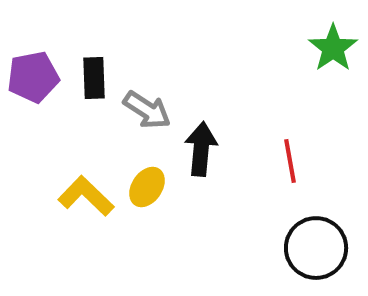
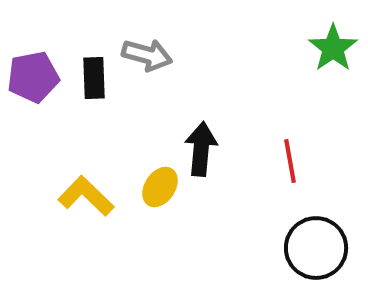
gray arrow: moved 55 px up; rotated 18 degrees counterclockwise
yellow ellipse: moved 13 px right
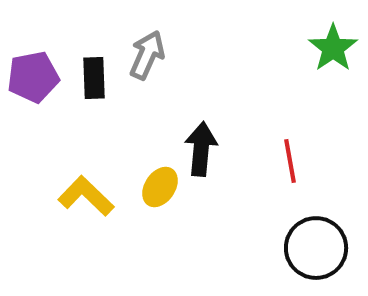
gray arrow: rotated 81 degrees counterclockwise
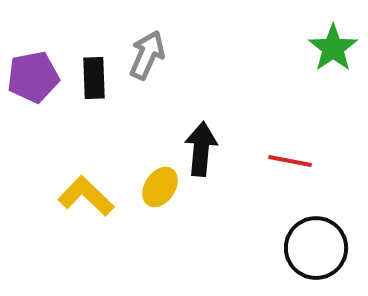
red line: rotated 69 degrees counterclockwise
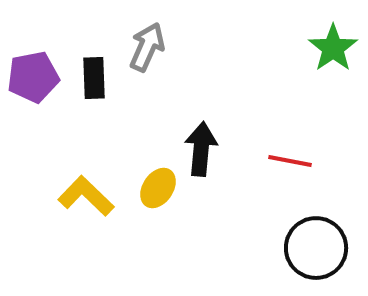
gray arrow: moved 8 px up
yellow ellipse: moved 2 px left, 1 px down
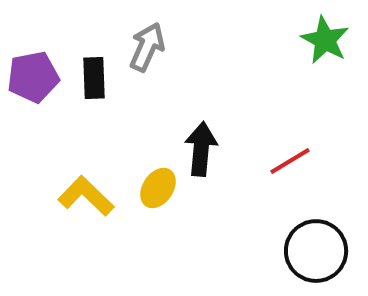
green star: moved 8 px left, 8 px up; rotated 9 degrees counterclockwise
red line: rotated 42 degrees counterclockwise
black circle: moved 3 px down
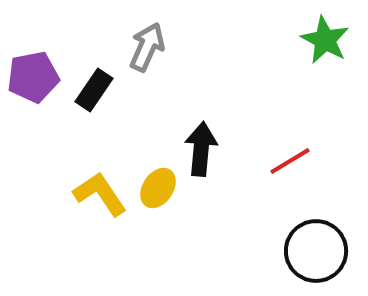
black rectangle: moved 12 px down; rotated 36 degrees clockwise
yellow L-shape: moved 14 px right, 2 px up; rotated 12 degrees clockwise
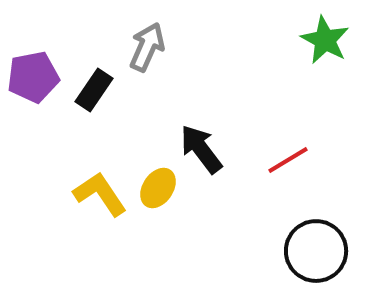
black arrow: rotated 42 degrees counterclockwise
red line: moved 2 px left, 1 px up
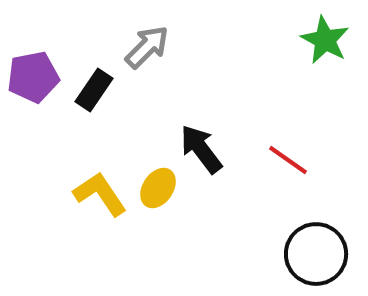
gray arrow: rotated 21 degrees clockwise
red line: rotated 66 degrees clockwise
black circle: moved 3 px down
